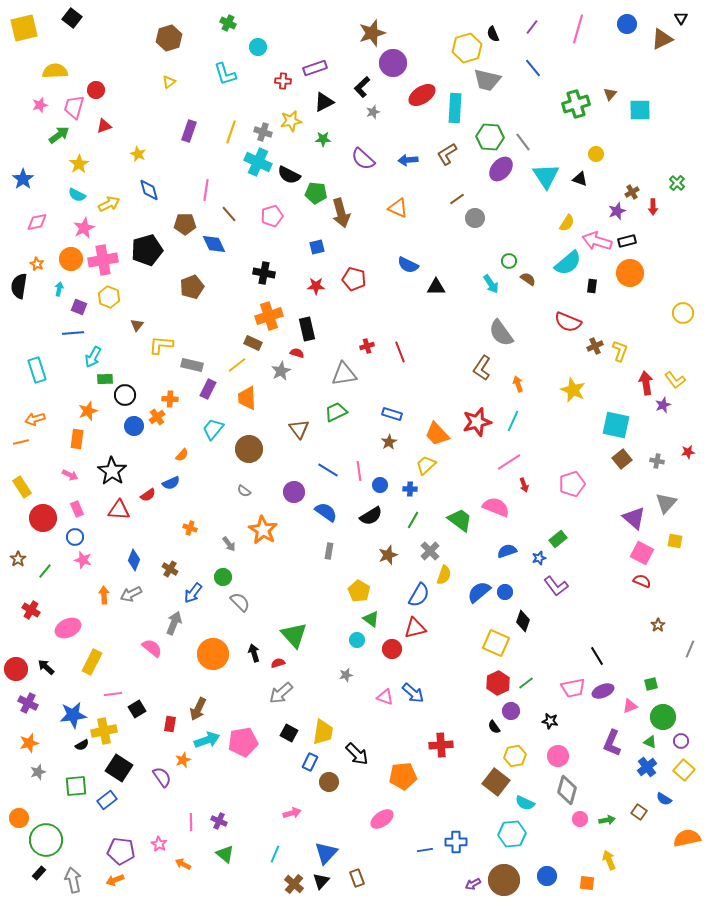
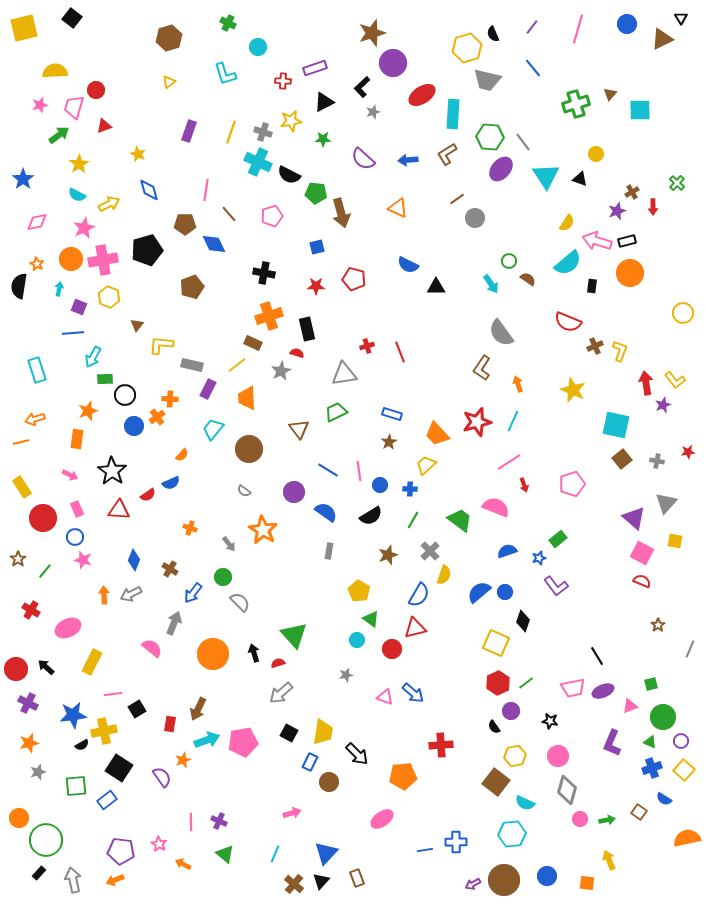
cyan rectangle at (455, 108): moved 2 px left, 6 px down
blue cross at (647, 767): moved 5 px right, 1 px down; rotated 18 degrees clockwise
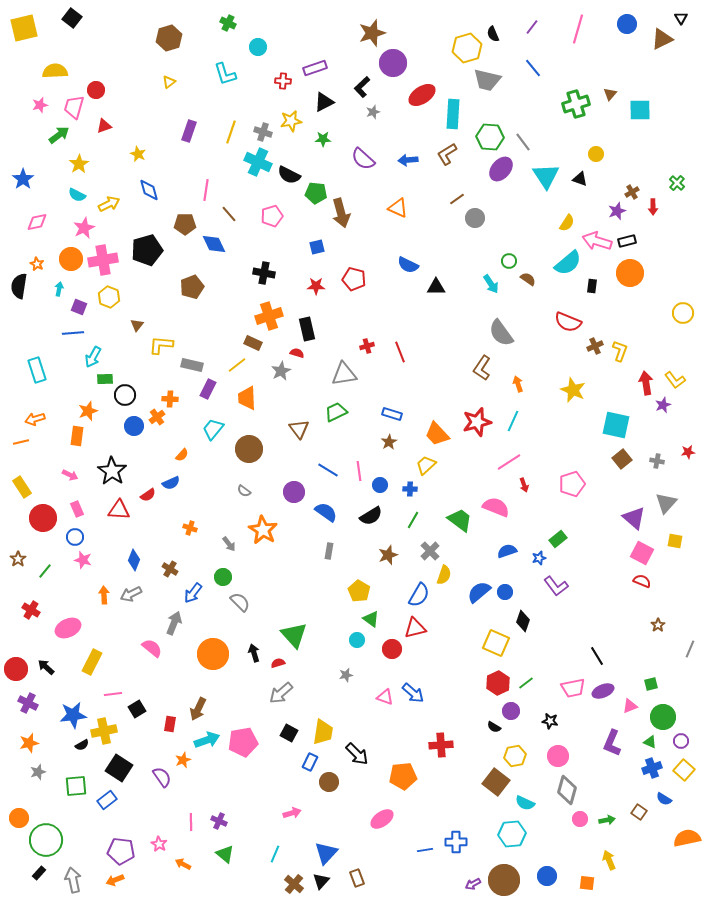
orange rectangle at (77, 439): moved 3 px up
black semicircle at (494, 727): rotated 24 degrees counterclockwise
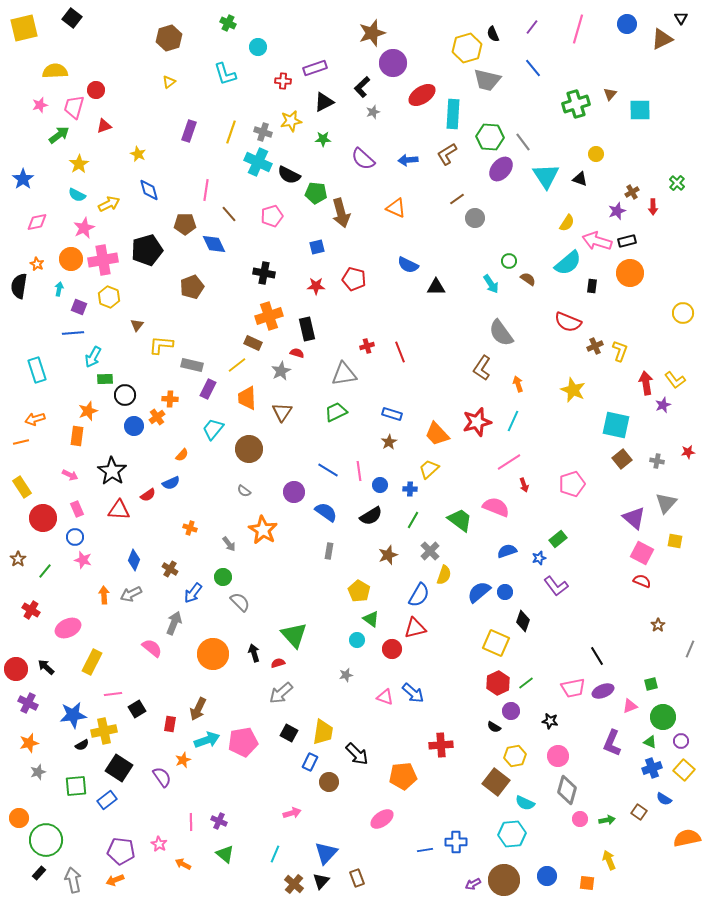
orange triangle at (398, 208): moved 2 px left
brown triangle at (299, 429): moved 17 px left, 17 px up; rotated 10 degrees clockwise
yellow trapezoid at (426, 465): moved 3 px right, 4 px down
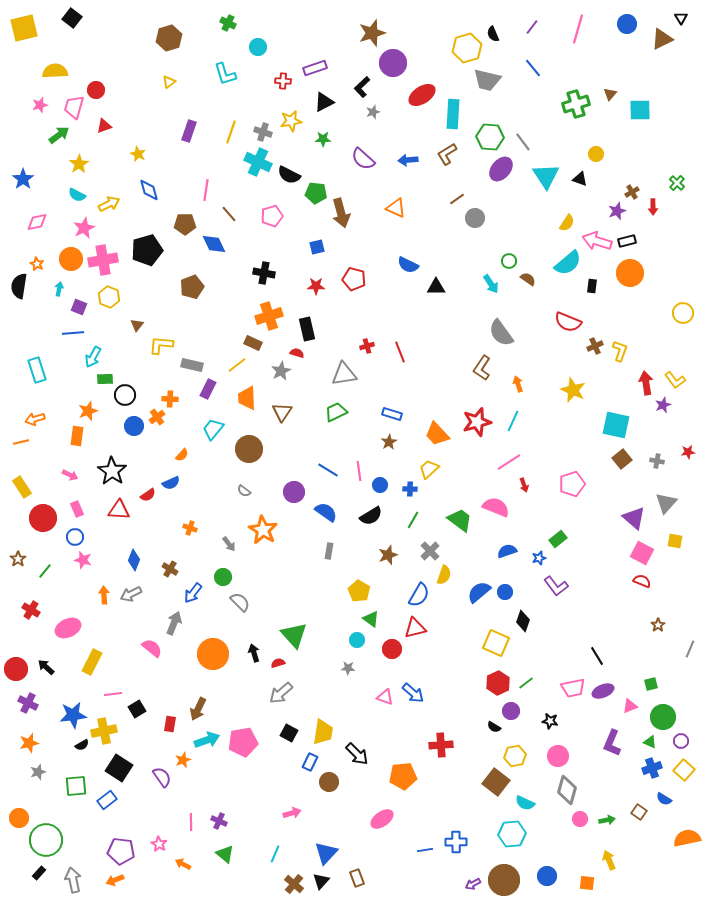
gray star at (346, 675): moved 2 px right, 7 px up; rotated 16 degrees clockwise
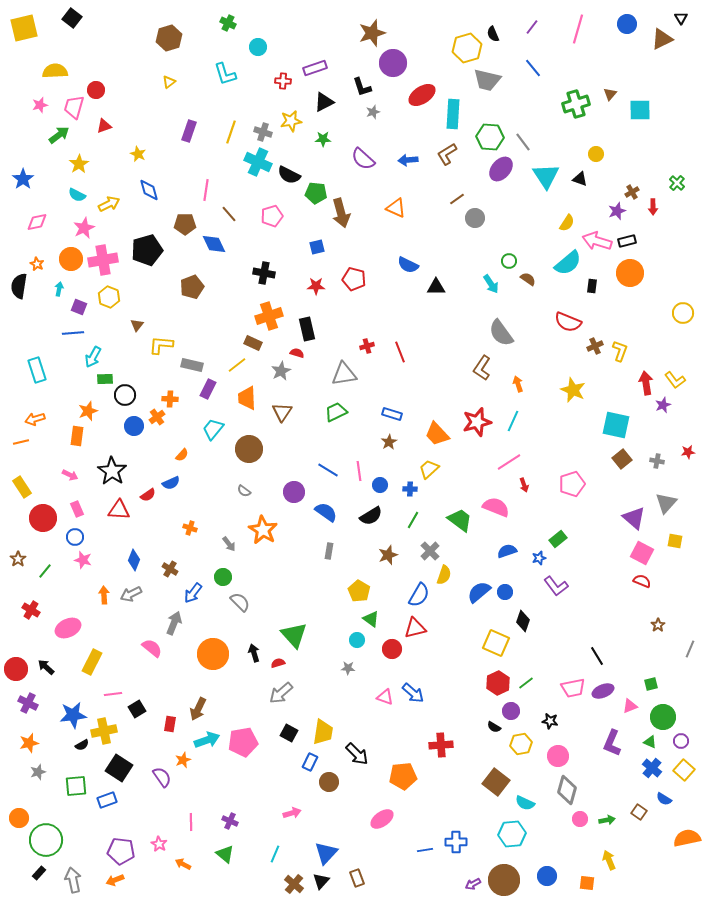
black L-shape at (362, 87): rotated 65 degrees counterclockwise
yellow hexagon at (515, 756): moved 6 px right, 12 px up
blue cross at (652, 768): rotated 30 degrees counterclockwise
blue rectangle at (107, 800): rotated 18 degrees clockwise
purple cross at (219, 821): moved 11 px right
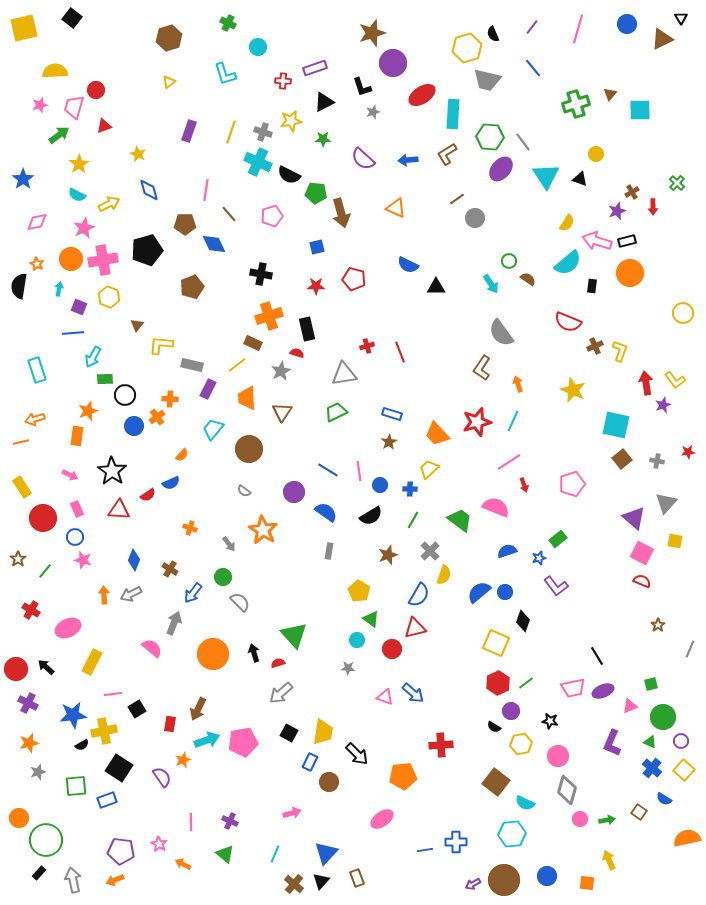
black cross at (264, 273): moved 3 px left, 1 px down
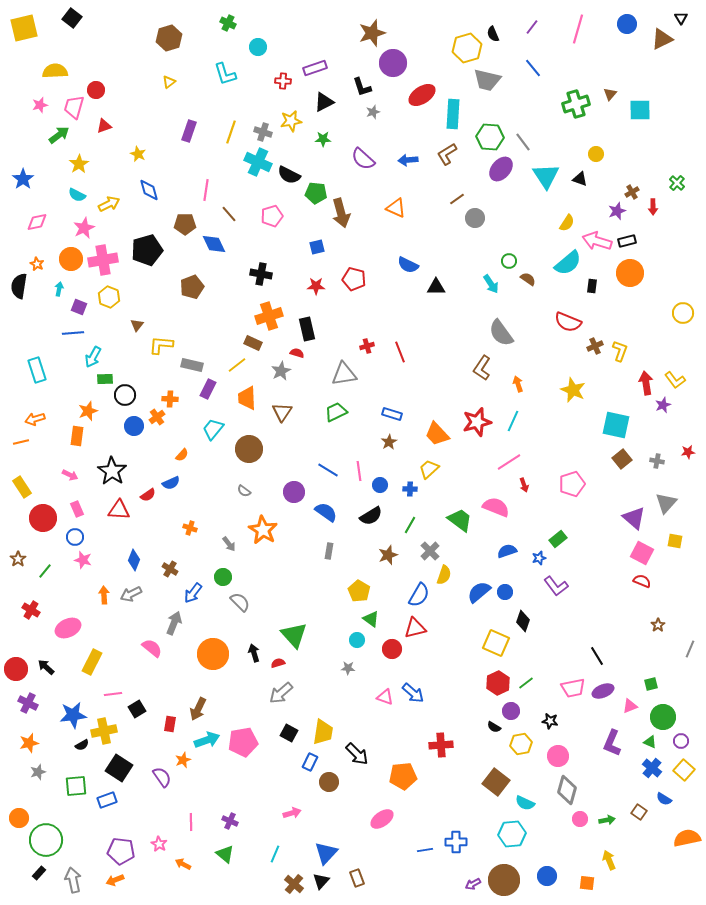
green line at (413, 520): moved 3 px left, 5 px down
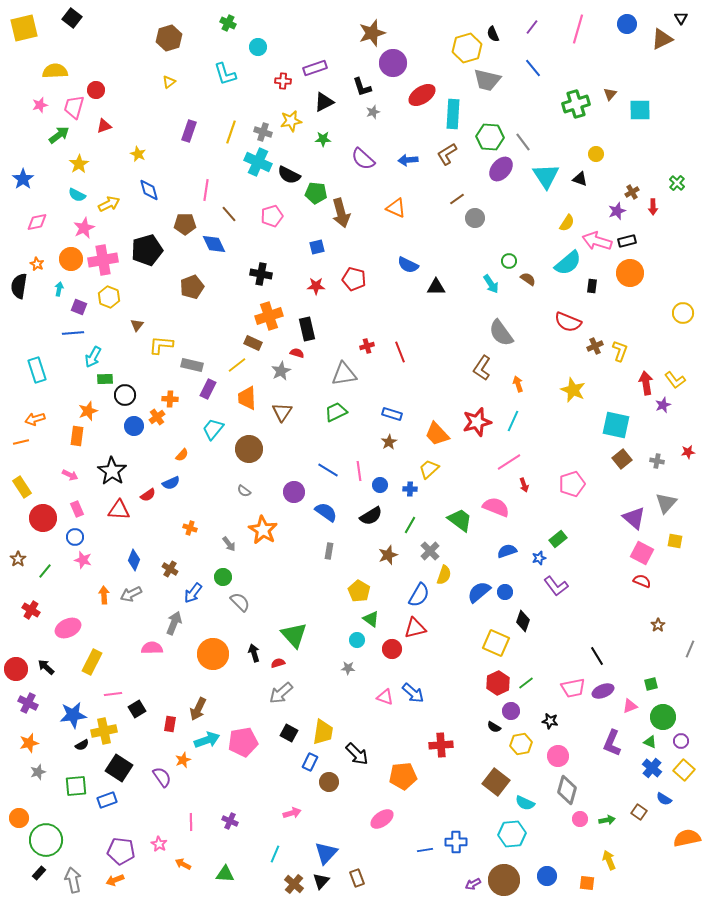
pink semicircle at (152, 648): rotated 40 degrees counterclockwise
green triangle at (225, 854): moved 20 px down; rotated 36 degrees counterclockwise
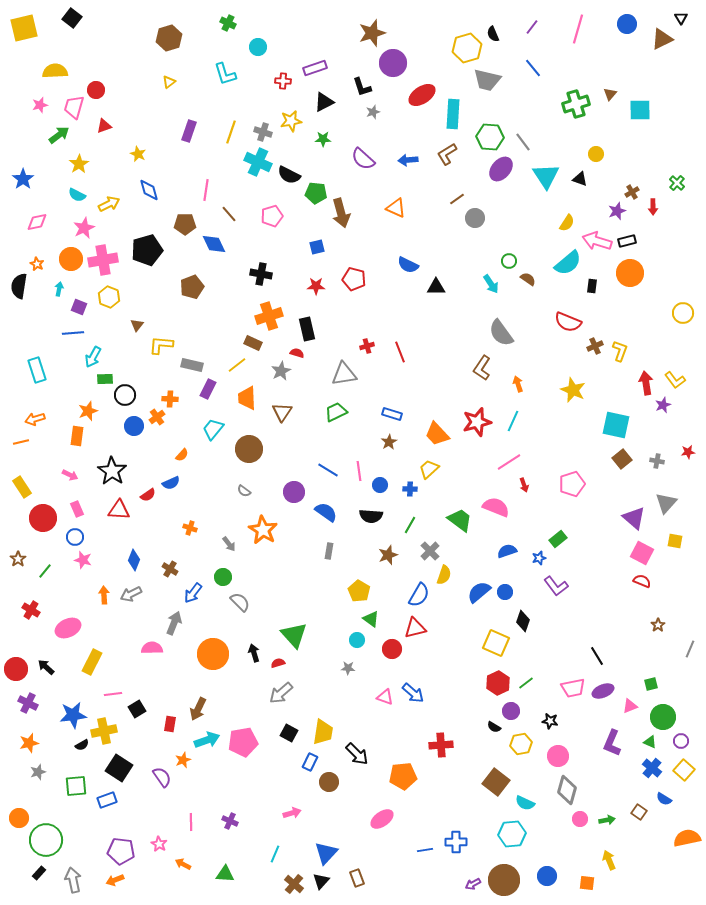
black semicircle at (371, 516): rotated 35 degrees clockwise
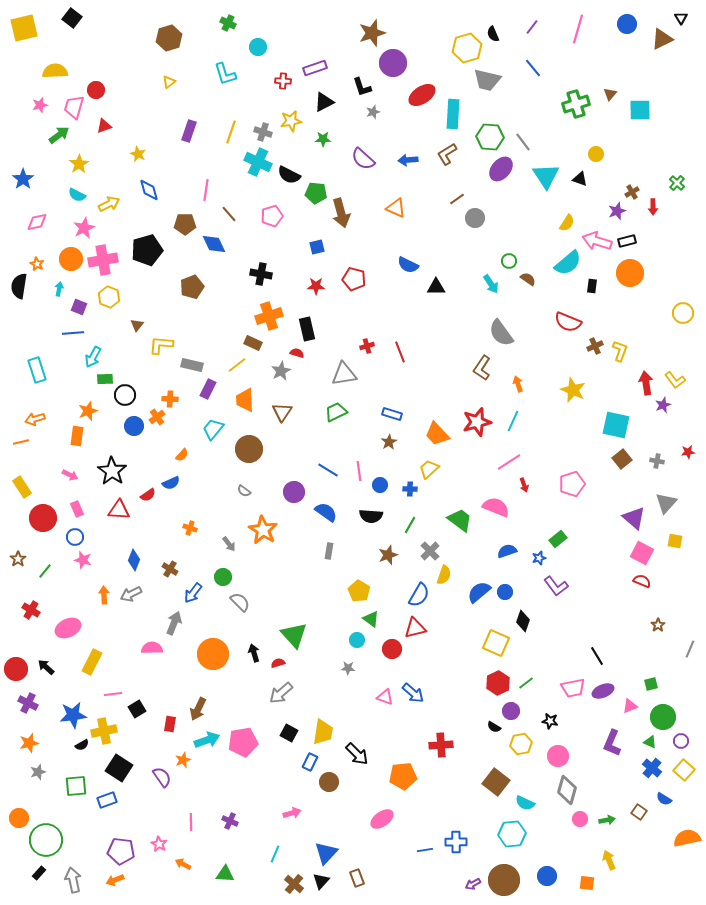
orange trapezoid at (247, 398): moved 2 px left, 2 px down
